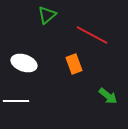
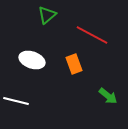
white ellipse: moved 8 px right, 3 px up
white line: rotated 15 degrees clockwise
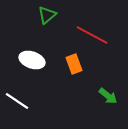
white line: moved 1 px right; rotated 20 degrees clockwise
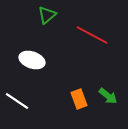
orange rectangle: moved 5 px right, 35 px down
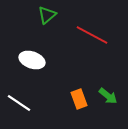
white line: moved 2 px right, 2 px down
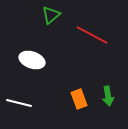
green triangle: moved 4 px right
green arrow: rotated 42 degrees clockwise
white line: rotated 20 degrees counterclockwise
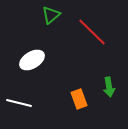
red line: moved 3 px up; rotated 16 degrees clockwise
white ellipse: rotated 50 degrees counterclockwise
green arrow: moved 1 px right, 9 px up
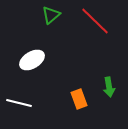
red line: moved 3 px right, 11 px up
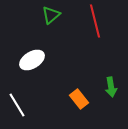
red line: rotated 32 degrees clockwise
green arrow: moved 2 px right
orange rectangle: rotated 18 degrees counterclockwise
white line: moved 2 px left, 2 px down; rotated 45 degrees clockwise
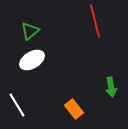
green triangle: moved 21 px left, 16 px down
orange rectangle: moved 5 px left, 10 px down
